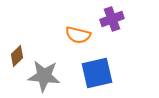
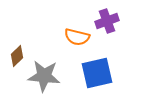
purple cross: moved 5 px left, 2 px down
orange semicircle: moved 1 px left, 2 px down
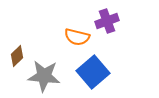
blue square: moved 4 px left, 1 px up; rotated 28 degrees counterclockwise
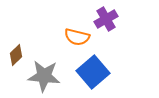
purple cross: moved 1 px left, 2 px up; rotated 10 degrees counterclockwise
brown diamond: moved 1 px left, 1 px up
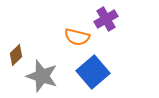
gray star: moved 2 px left; rotated 12 degrees clockwise
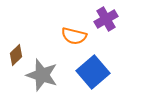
orange semicircle: moved 3 px left, 1 px up
gray star: moved 1 px up
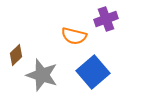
purple cross: rotated 10 degrees clockwise
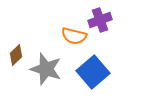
purple cross: moved 6 px left, 1 px down
gray star: moved 4 px right, 6 px up
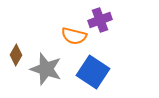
brown diamond: rotated 15 degrees counterclockwise
blue square: rotated 16 degrees counterclockwise
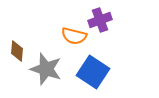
brown diamond: moved 1 px right, 4 px up; rotated 25 degrees counterclockwise
